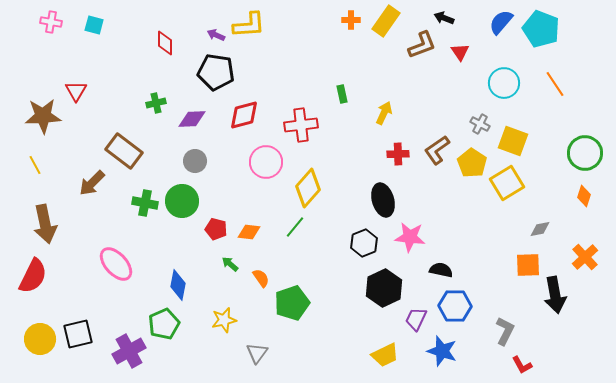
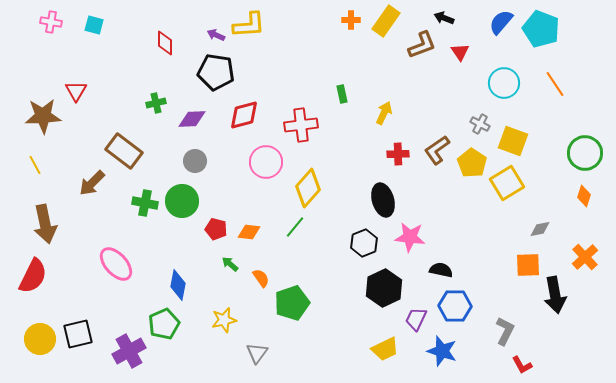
yellow trapezoid at (385, 355): moved 6 px up
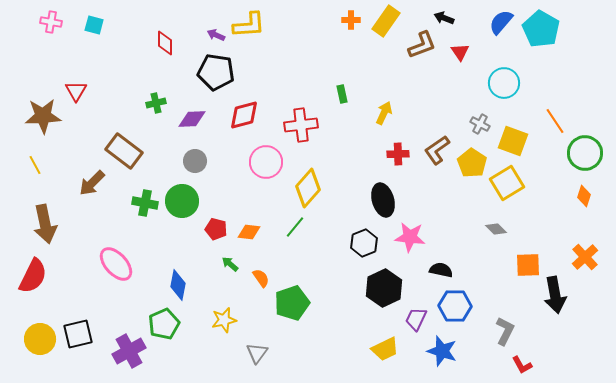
cyan pentagon at (541, 29): rotated 9 degrees clockwise
orange line at (555, 84): moved 37 px down
gray diamond at (540, 229): moved 44 px left; rotated 55 degrees clockwise
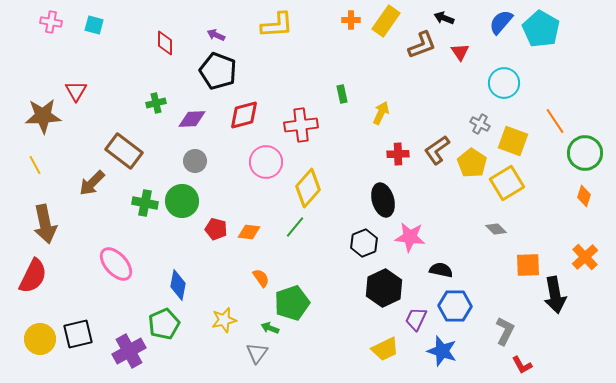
yellow L-shape at (249, 25): moved 28 px right
black pentagon at (216, 72): moved 2 px right, 1 px up; rotated 12 degrees clockwise
yellow arrow at (384, 113): moved 3 px left
green arrow at (230, 264): moved 40 px right, 64 px down; rotated 18 degrees counterclockwise
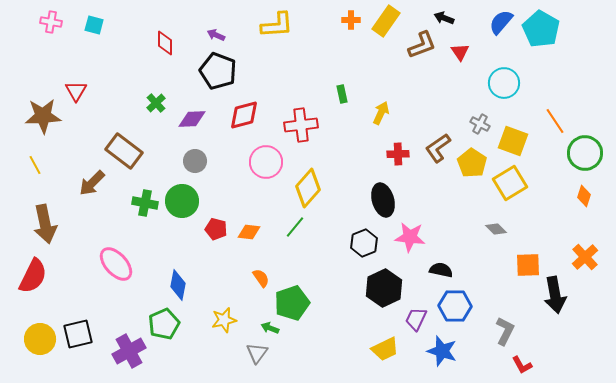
green cross at (156, 103): rotated 30 degrees counterclockwise
brown L-shape at (437, 150): moved 1 px right, 2 px up
yellow square at (507, 183): moved 3 px right
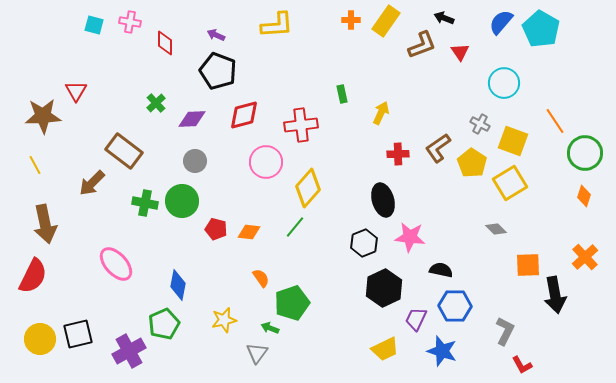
pink cross at (51, 22): moved 79 px right
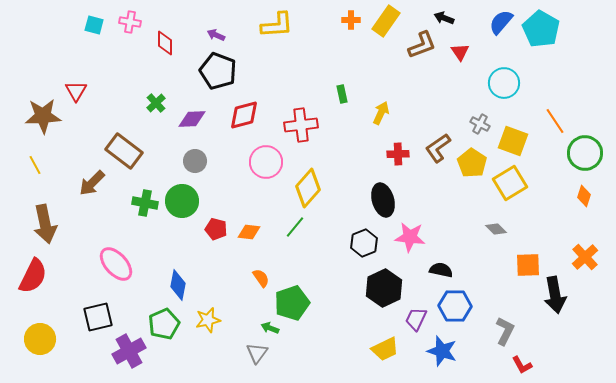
yellow star at (224, 320): moved 16 px left
black square at (78, 334): moved 20 px right, 17 px up
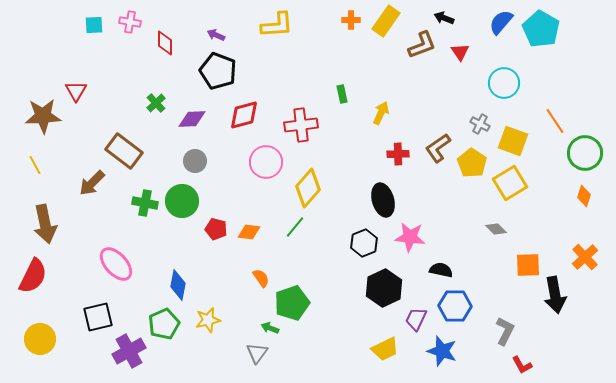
cyan square at (94, 25): rotated 18 degrees counterclockwise
